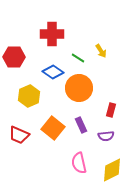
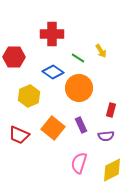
pink semicircle: rotated 30 degrees clockwise
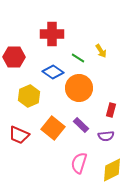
purple rectangle: rotated 21 degrees counterclockwise
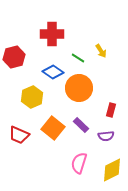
red hexagon: rotated 15 degrees counterclockwise
yellow hexagon: moved 3 px right, 1 px down
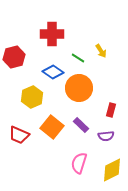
orange square: moved 1 px left, 1 px up
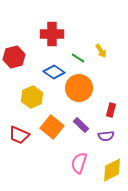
blue diamond: moved 1 px right
